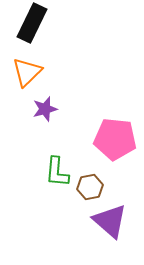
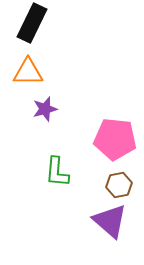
orange triangle: moved 1 px right; rotated 44 degrees clockwise
brown hexagon: moved 29 px right, 2 px up
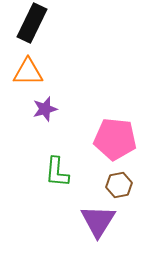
purple triangle: moved 12 px left; rotated 21 degrees clockwise
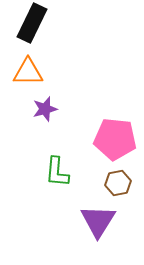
brown hexagon: moved 1 px left, 2 px up
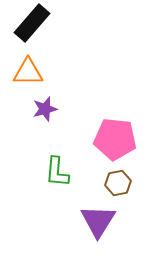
black rectangle: rotated 15 degrees clockwise
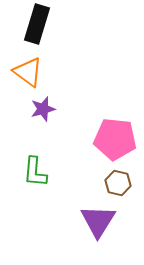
black rectangle: moved 5 px right, 1 px down; rotated 24 degrees counterclockwise
orange triangle: rotated 36 degrees clockwise
purple star: moved 2 px left
green L-shape: moved 22 px left
brown hexagon: rotated 25 degrees clockwise
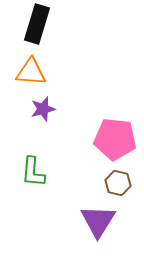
orange triangle: moved 3 px right; rotated 32 degrees counterclockwise
green L-shape: moved 2 px left
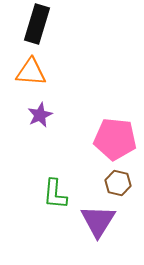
purple star: moved 3 px left, 6 px down; rotated 10 degrees counterclockwise
green L-shape: moved 22 px right, 22 px down
